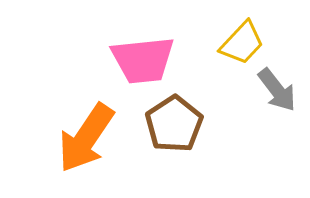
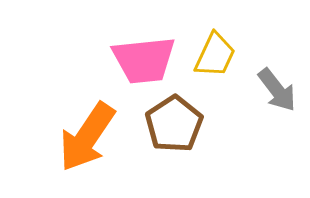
yellow trapezoid: moved 27 px left, 12 px down; rotated 18 degrees counterclockwise
pink trapezoid: moved 1 px right
orange arrow: moved 1 px right, 1 px up
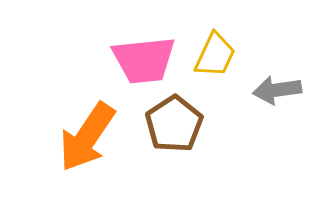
gray arrow: rotated 120 degrees clockwise
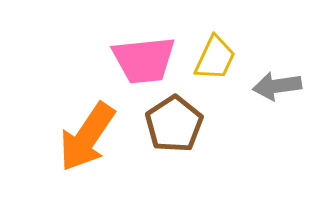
yellow trapezoid: moved 3 px down
gray arrow: moved 4 px up
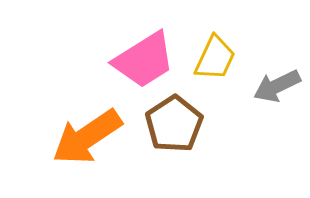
pink trapezoid: rotated 26 degrees counterclockwise
gray arrow: rotated 18 degrees counterclockwise
orange arrow: rotated 22 degrees clockwise
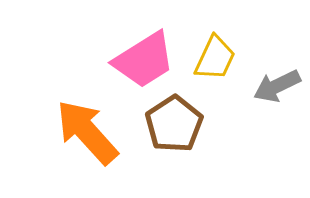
orange arrow: moved 5 px up; rotated 82 degrees clockwise
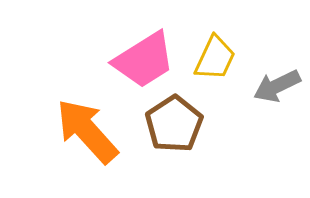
orange arrow: moved 1 px up
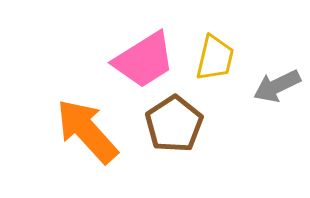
yellow trapezoid: rotated 12 degrees counterclockwise
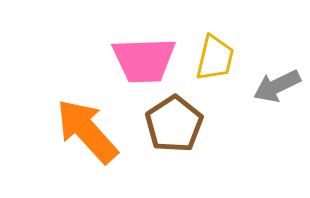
pink trapezoid: rotated 30 degrees clockwise
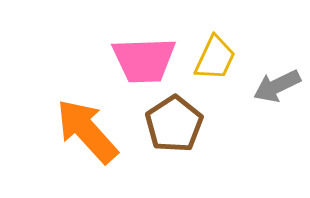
yellow trapezoid: rotated 12 degrees clockwise
